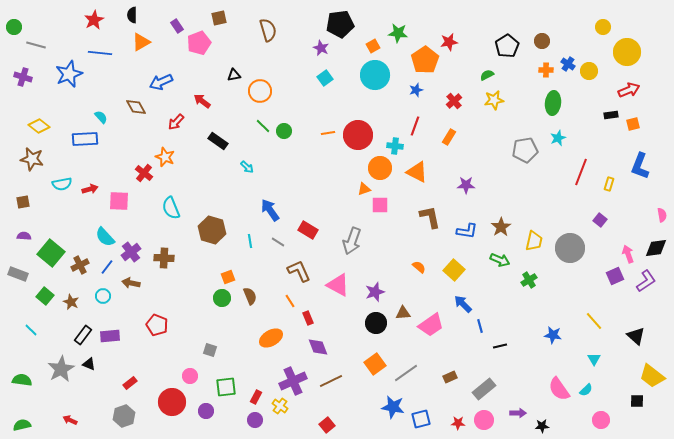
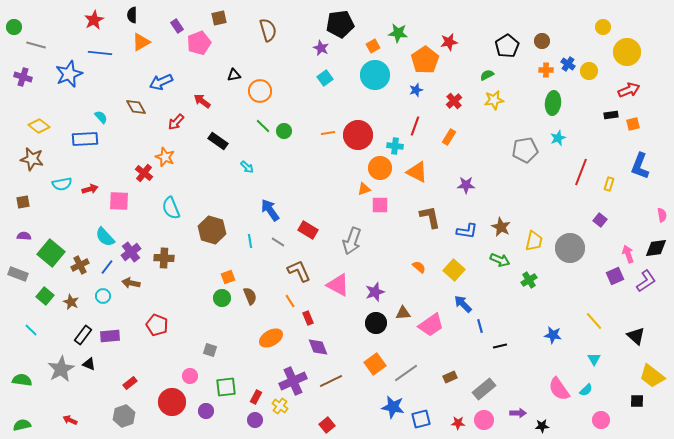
brown star at (501, 227): rotated 12 degrees counterclockwise
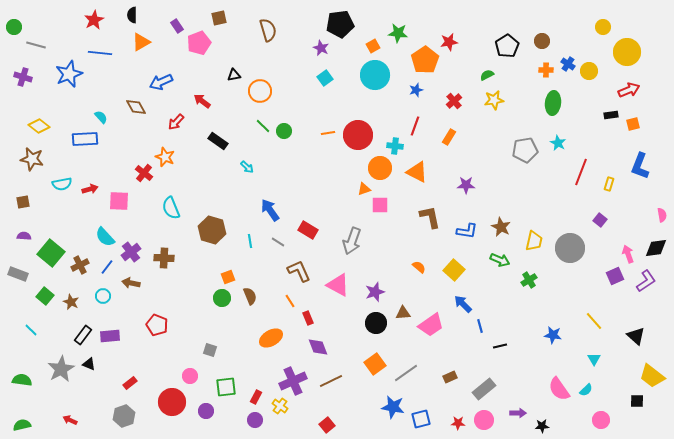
cyan star at (558, 138): moved 5 px down; rotated 21 degrees counterclockwise
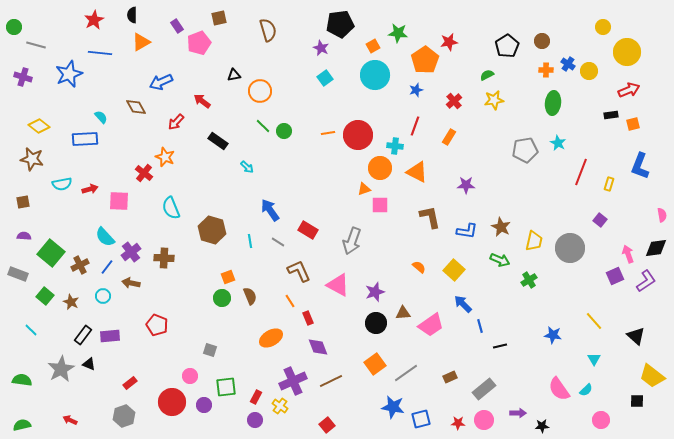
purple circle at (206, 411): moved 2 px left, 6 px up
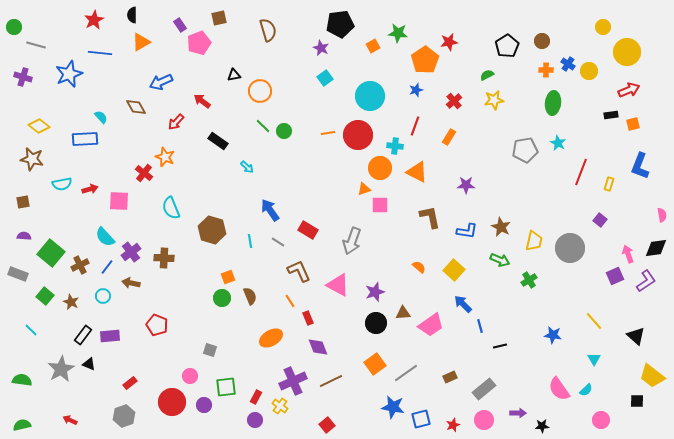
purple rectangle at (177, 26): moved 3 px right, 1 px up
cyan circle at (375, 75): moved 5 px left, 21 px down
red star at (458, 423): moved 5 px left, 2 px down; rotated 24 degrees counterclockwise
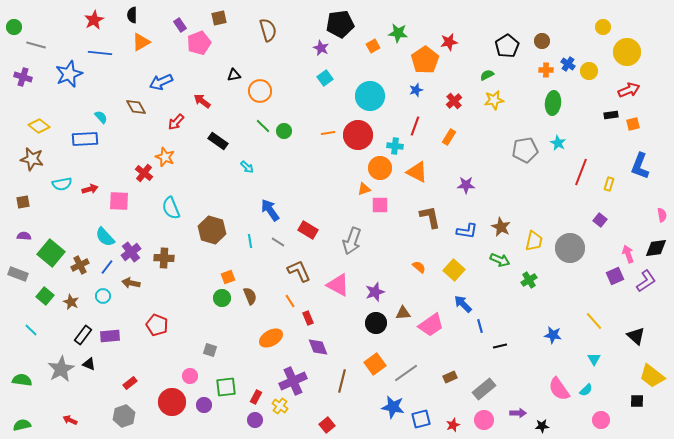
brown line at (331, 381): moved 11 px right; rotated 50 degrees counterclockwise
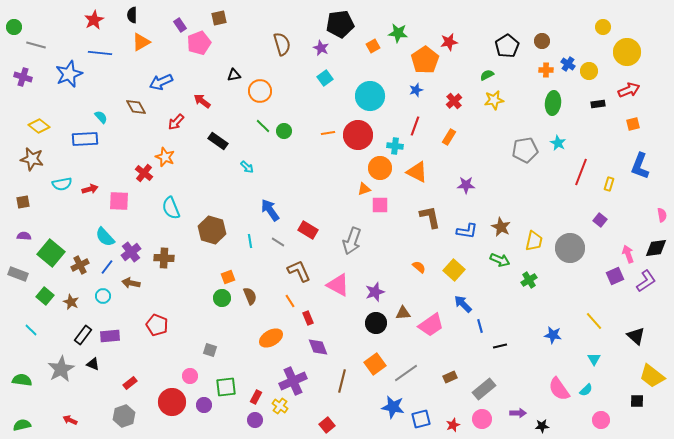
brown semicircle at (268, 30): moved 14 px right, 14 px down
black rectangle at (611, 115): moved 13 px left, 11 px up
black triangle at (89, 364): moved 4 px right
pink circle at (484, 420): moved 2 px left, 1 px up
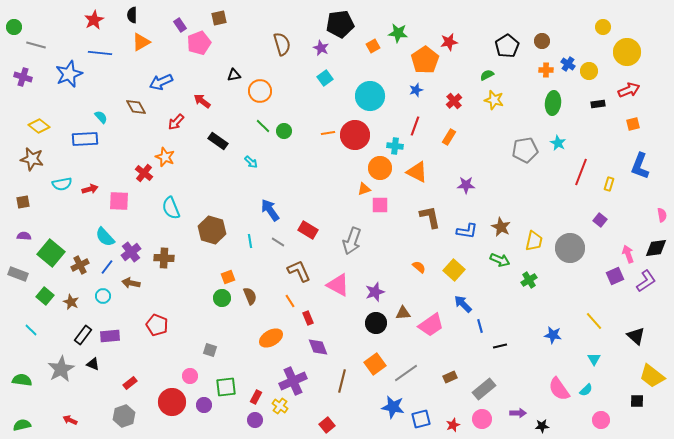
yellow star at (494, 100): rotated 24 degrees clockwise
red circle at (358, 135): moved 3 px left
cyan arrow at (247, 167): moved 4 px right, 5 px up
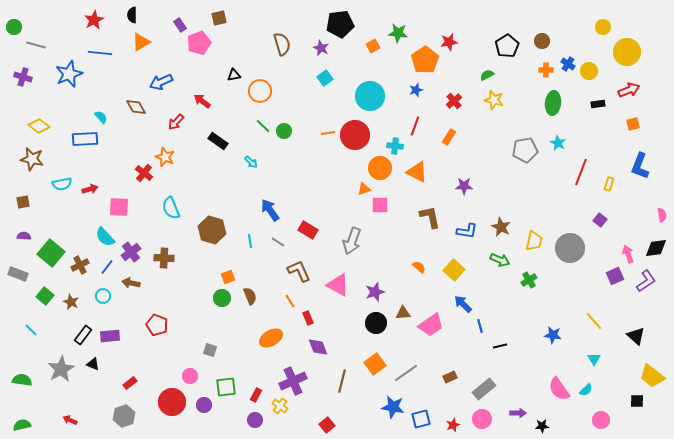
purple star at (466, 185): moved 2 px left, 1 px down
pink square at (119, 201): moved 6 px down
red rectangle at (256, 397): moved 2 px up
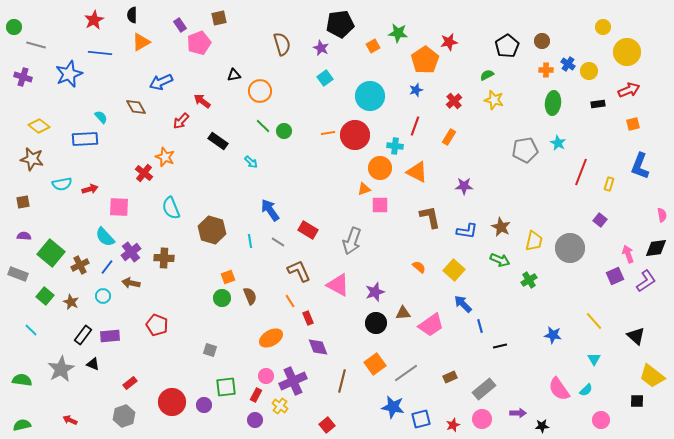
red arrow at (176, 122): moved 5 px right, 1 px up
pink circle at (190, 376): moved 76 px right
